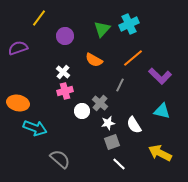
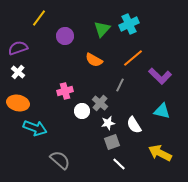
white cross: moved 45 px left
gray semicircle: moved 1 px down
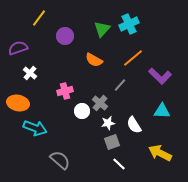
white cross: moved 12 px right, 1 px down
gray line: rotated 16 degrees clockwise
cyan triangle: rotated 12 degrees counterclockwise
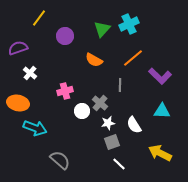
gray line: rotated 40 degrees counterclockwise
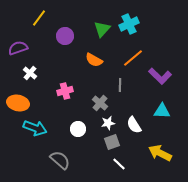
white circle: moved 4 px left, 18 px down
